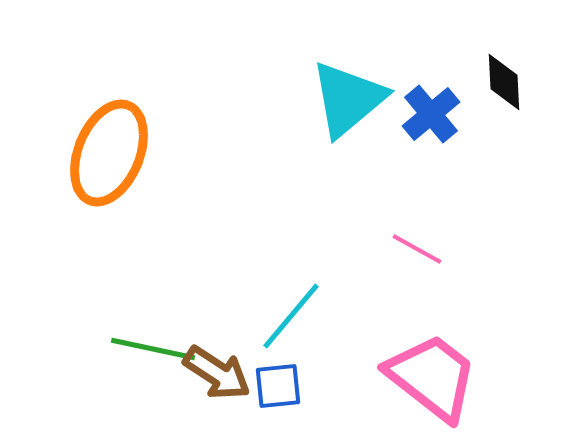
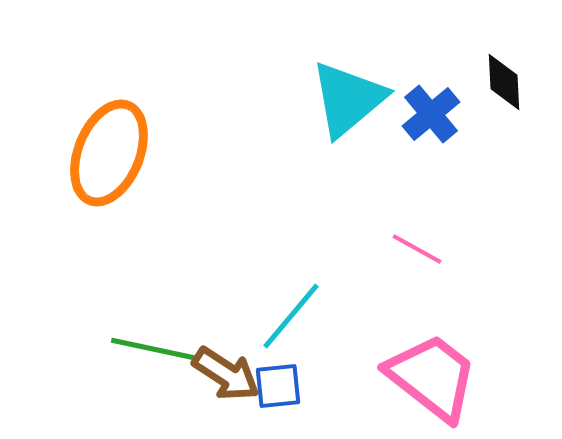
brown arrow: moved 9 px right, 1 px down
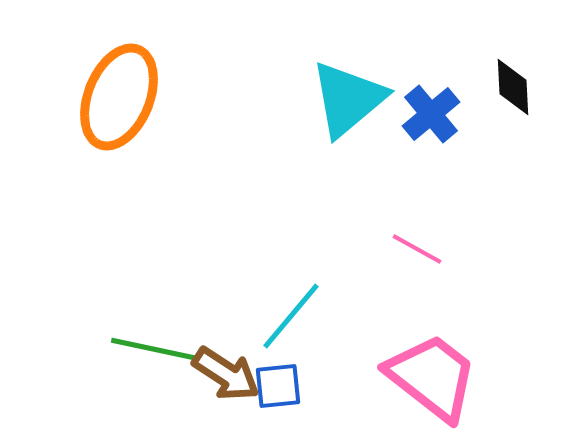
black diamond: moved 9 px right, 5 px down
orange ellipse: moved 10 px right, 56 px up
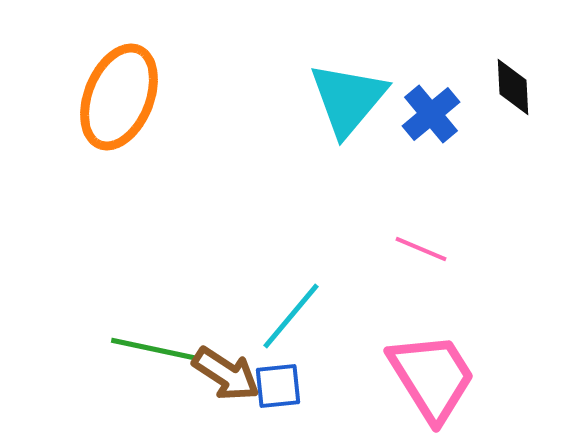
cyan triangle: rotated 10 degrees counterclockwise
pink line: moved 4 px right; rotated 6 degrees counterclockwise
pink trapezoid: rotated 20 degrees clockwise
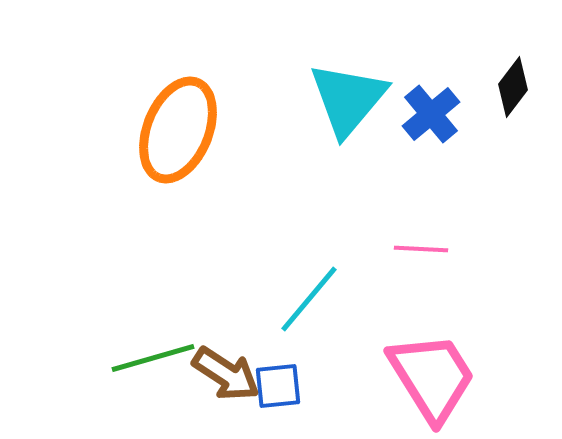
black diamond: rotated 40 degrees clockwise
orange ellipse: moved 59 px right, 33 px down
pink line: rotated 20 degrees counterclockwise
cyan line: moved 18 px right, 17 px up
green line: moved 9 px down; rotated 28 degrees counterclockwise
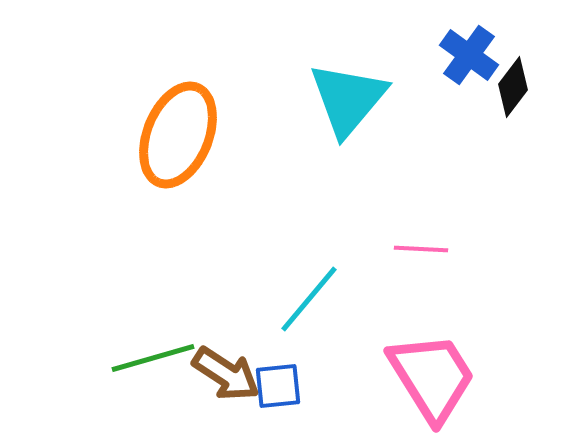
blue cross: moved 38 px right, 59 px up; rotated 14 degrees counterclockwise
orange ellipse: moved 5 px down
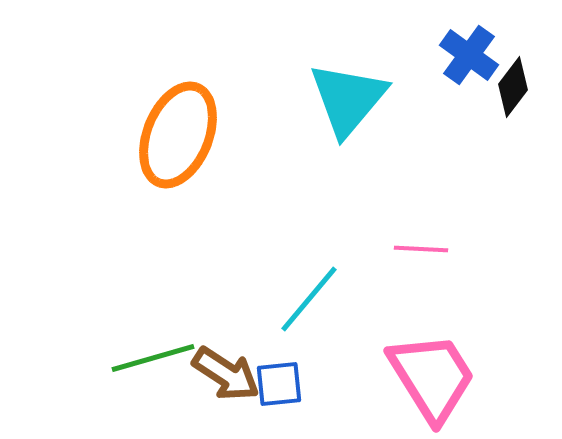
blue square: moved 1 px right, 2 px up
